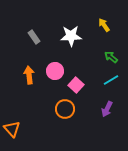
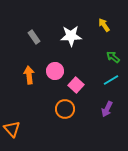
green arrow: moved 2 px right
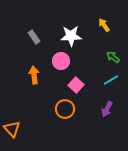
pink circle: moved 6 px right, 10 px up
orange arrow: moved 5 px right
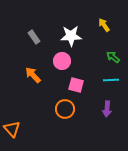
pink circle: moved 1 px right
orange arrow: moved 1 px left; rotated 36 degrees counterclockwise
cyan line: rotated 28 degrees clockwise
pink square: rotated 28 degrees counterclockwise
purple arrow: rotated 21 degrees counterclockwise
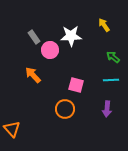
pink circle: moved 12 px left, 11 px up
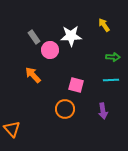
green arrow: rotated 144 degrees clockwise
purple arrow: moved 4 px left, 2 px down; rotated 14 degrees counterclockwise
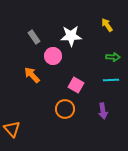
yellow arrow: moved 3 px right
pink circle: moved 3 px right, 6 px down
orange arrow: moved 1 px left
pink square: rotated 14 degrees clockwise
